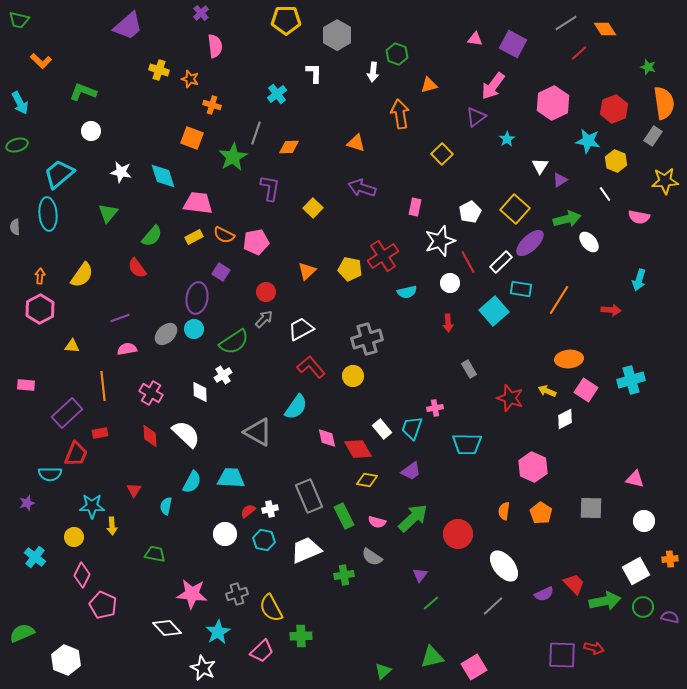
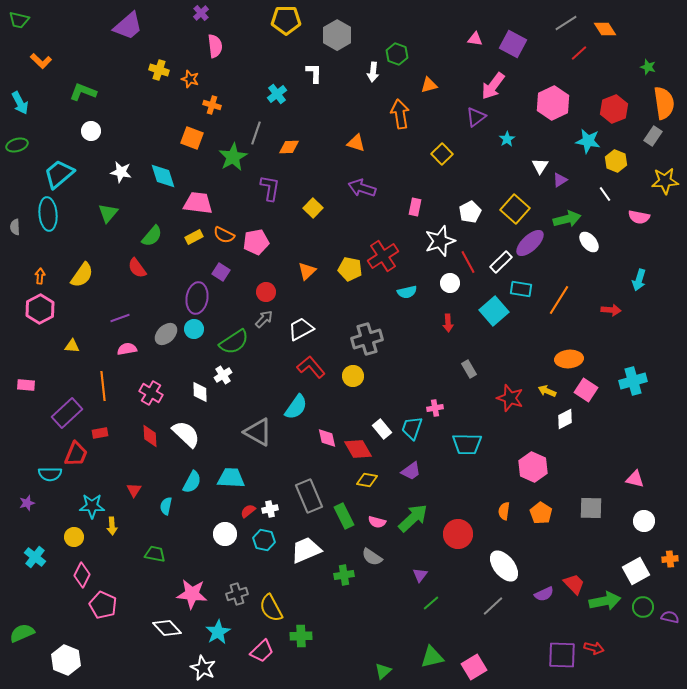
cyan cross at (631, 380): moved 2 px right, 1 px down
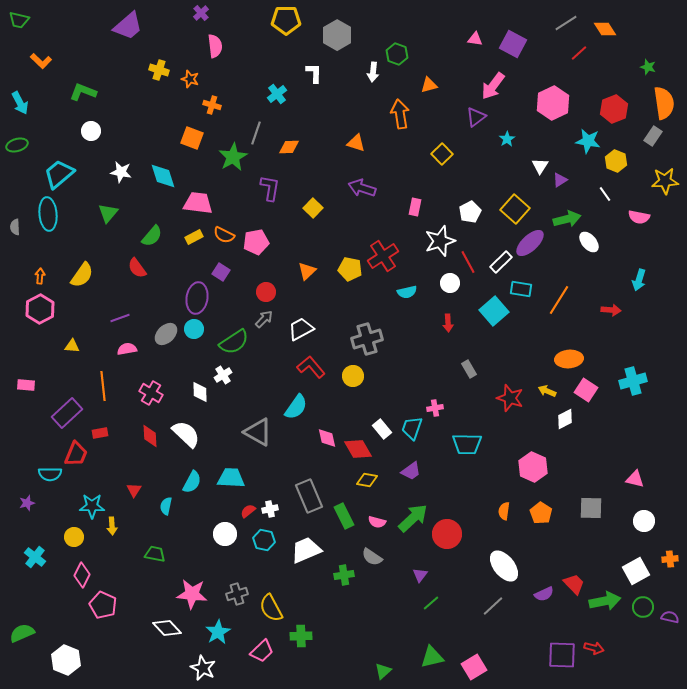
red circle at (458, 534): moved 11 px left
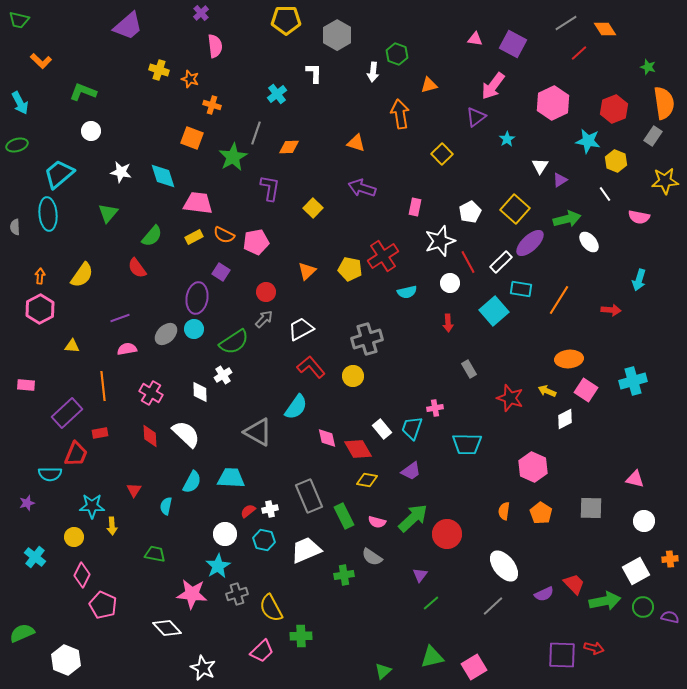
cyan star at (218, 632): moved 66 px up
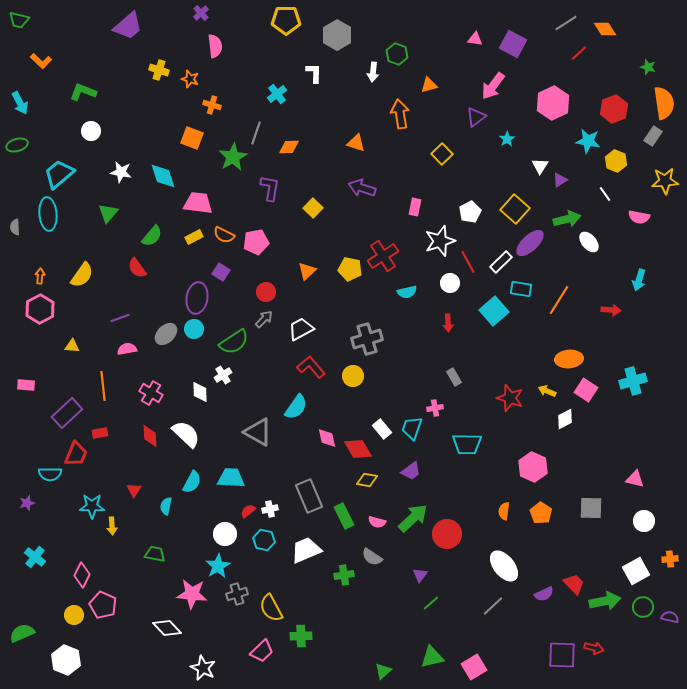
gray rectangle at (469, 369): moved 15 px left, 8 px down
yellow circle at (74, 537): moved 78 px down
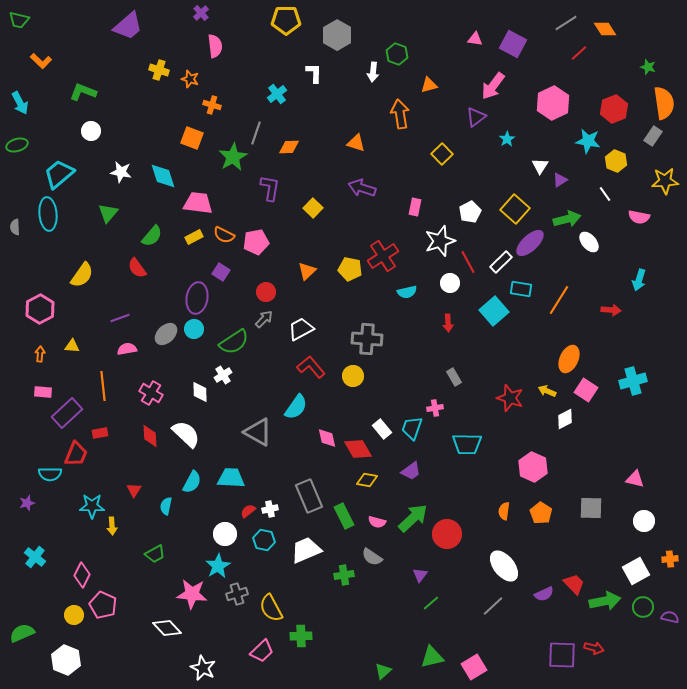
orange arrow at (40, 276): moved 78 px down
gray cross at (367, 339): rotated 20 degrees clockwise
orange ellipse at (569, 359): rotated 60 degrees counterclockwise
pink rectangle at (26, 385): moved 17 px right, 7 px down
green trapezoid at (155, 554): rotated 140 degrees clockwise
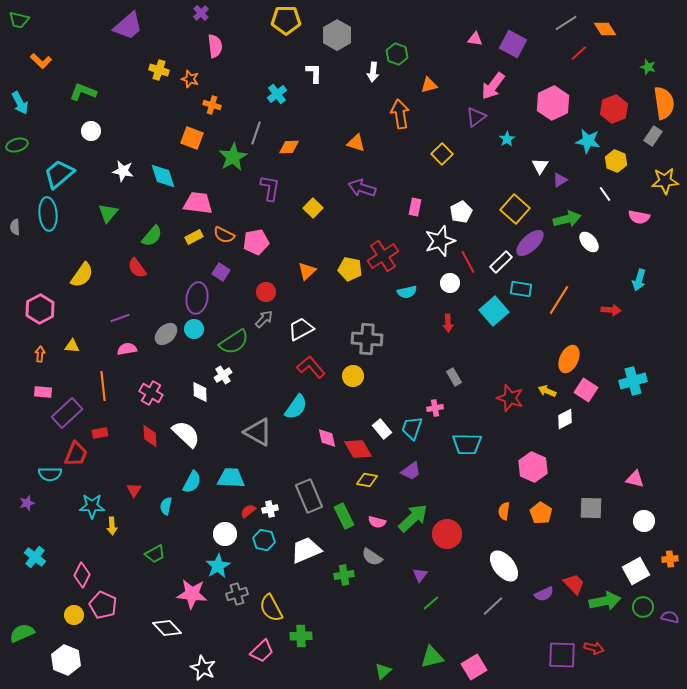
white star at (121, 172): moved 2 px right, 1 px up
white pentagon at (470, 212): moved 9 px left
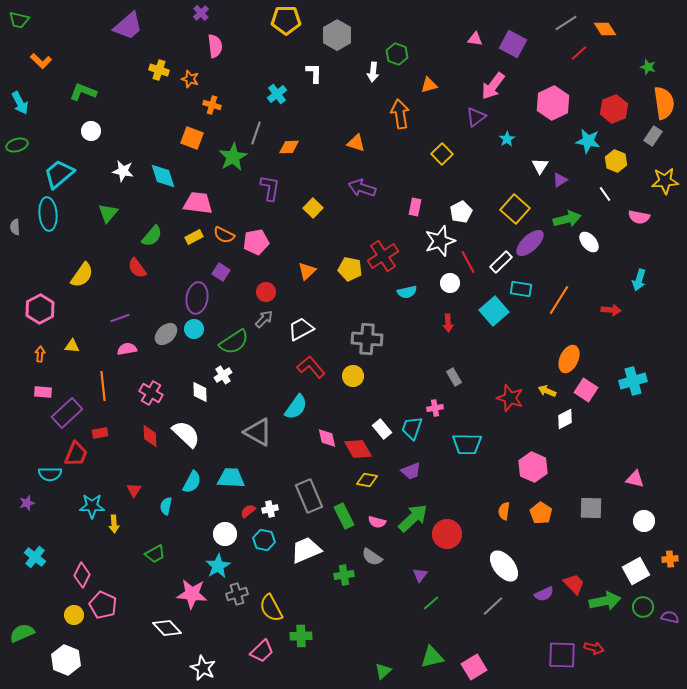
purple trapezoid at (411, 471): rotated 15 degrees clockwise
yellow arrow at (112, 526): moved 2 px right, 2 px up
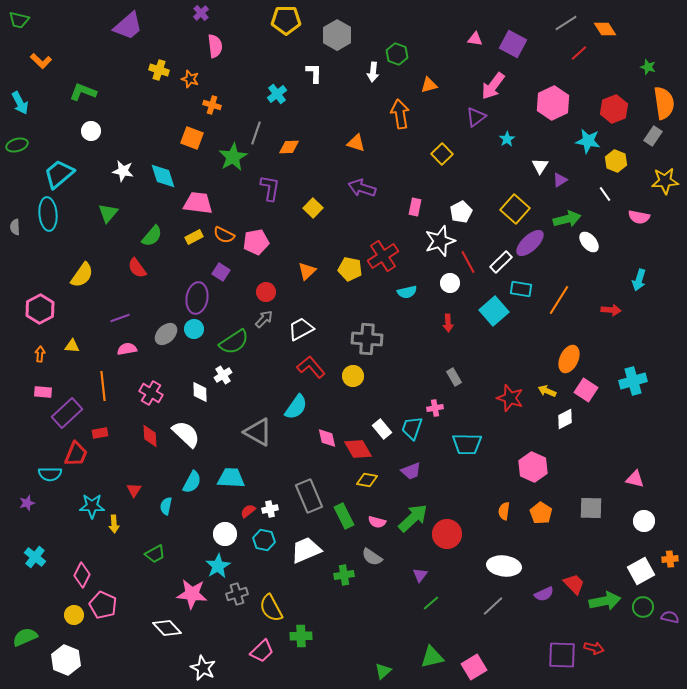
white ellipse at (504, 566): rotated 44 degrees counterclockwise
white square at (636, 571): moved 5 px right
green semicircle at (22, 633): moved 3 px right, 4 px down
